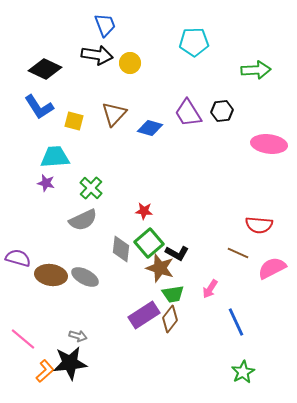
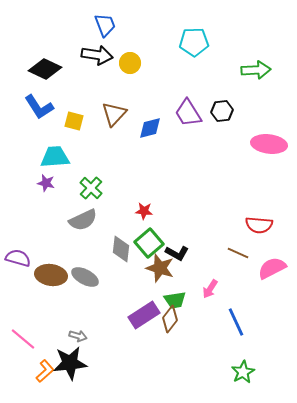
blue diamond: rotated 30 degrees counterclockwise
green trapezoid: moved 2 px right, 6 px down
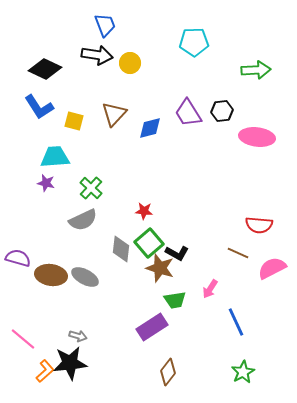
pink ellipse: moved 12 px left, 7 px up
purple rectangle: moved 8 px right, 12 px down
brown diamond: moved 2 px left, 53 px down
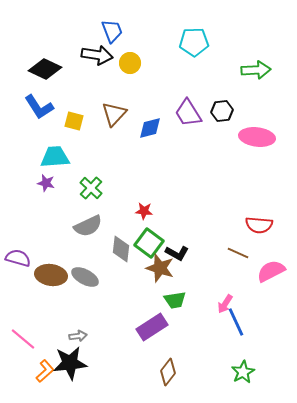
blue trapezoid: moved 7 px right, 6 px down
gray semicircle: moved 5 px right, 6 px down
green square: rotated 12 degrees counterclockwise
pink semicircle: moved 1 px left, 3 px down
pink arrow: moved 15 px right, 15 px down
gray arrow: rotated 24 degrees counterclockwise
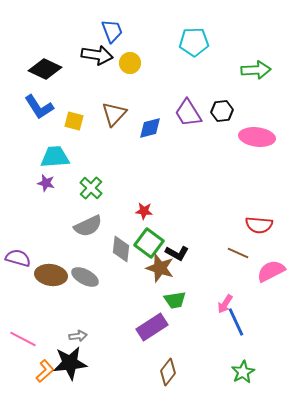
pink line: rotated 12 degrees counterclockwise
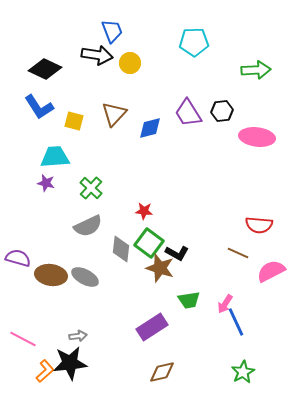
green trapezoid: moved 14 px right
brown diamond: moved 6 px left; rotated 40 degrees clockwise
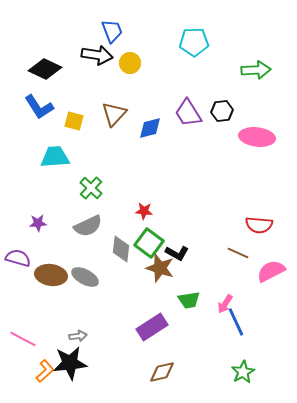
purple star: moved 8 px left, 40 px down; rotated 18 degrees counterclockwise
